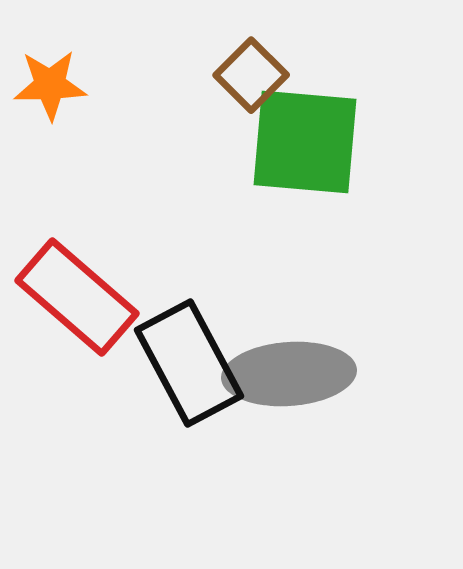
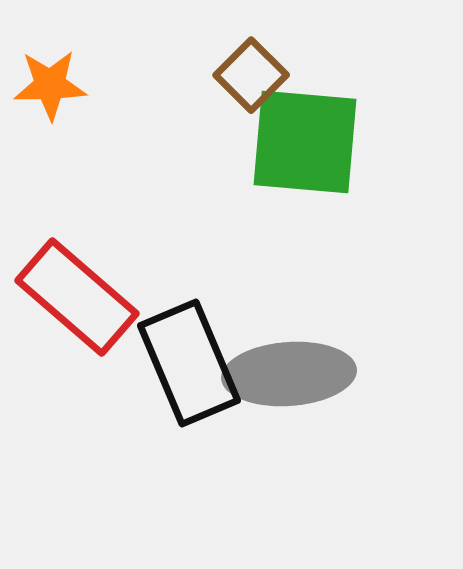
black rectangle: rotated 5 degrees clockwise
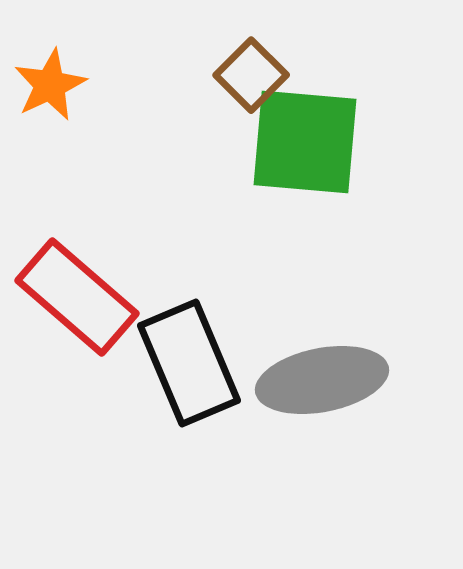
orange star: rotated 24 degrees counterclockwise
gray ellipse: moved 33 px right, 6 px down; rotated 7 degrees counterclockwise
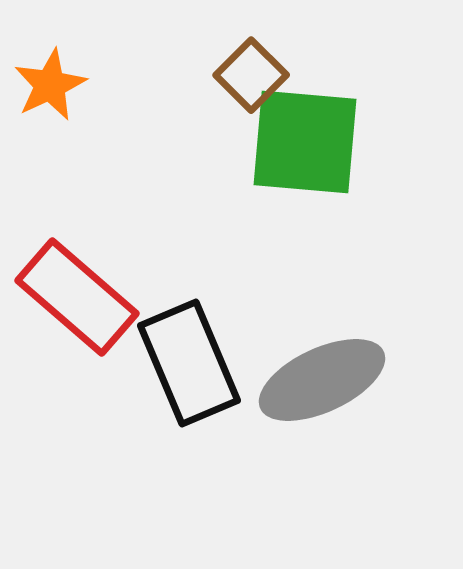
gray ellipse: rotated 14 degrees counterclockwise
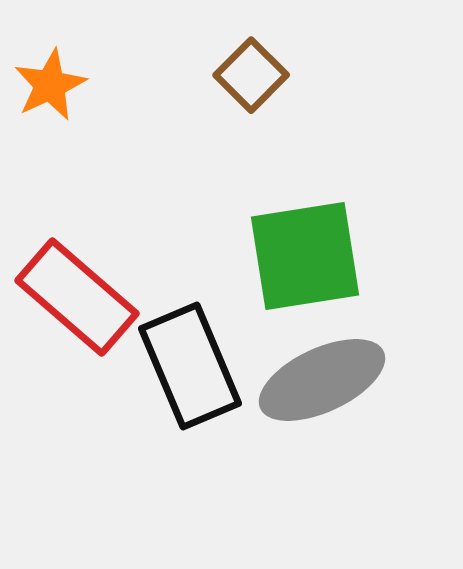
green square: moved 114 px down; rotated 14 degrees counterclockwise
black rectangle: moved 1 px right, 3 px down
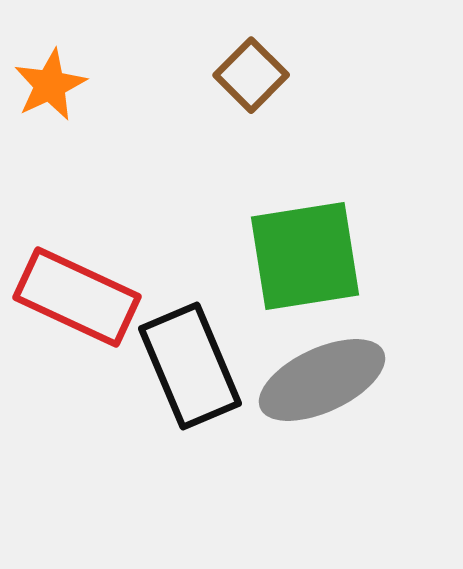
red rectangle: rotated 16 degrees counterclockwise
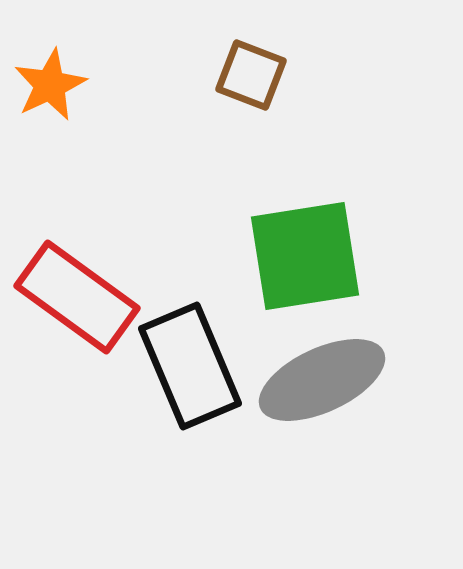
brown square: rotated 24 degrees counterclockwise
red rectangle: rotated 11 degrees clockwise
